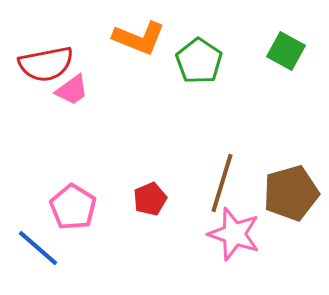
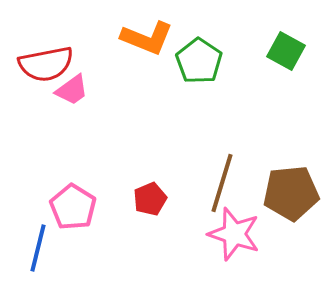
orange L-shape: moved 8 px right
brown pentagon: rotated 10 degrees clockwise
blue line: rotated 63 degrees clockwise
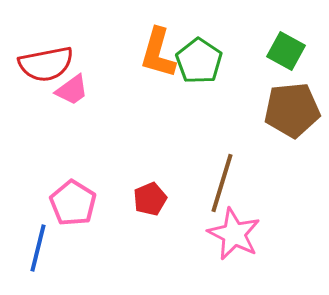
orange L-shape: moved 11 px right, 15 px down; rotated 84 degrees clockwise
brown pentagon: moved 1 px right, 83 px up
pink pentagon: moved 4 px up
pink star: rotated 8 degrees clockwise
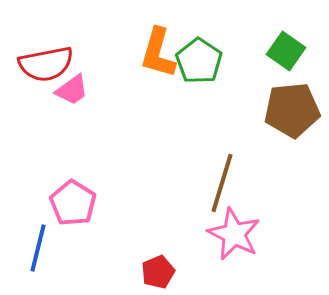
green square: rotated 6 degrees clockwise
red pentagon: moved 8 px right, 73 px down
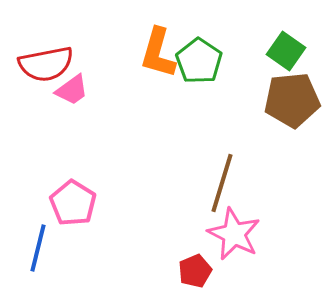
brown pentagon: moved 10 px up
red pentagon: moved 37 px right, 1 px up
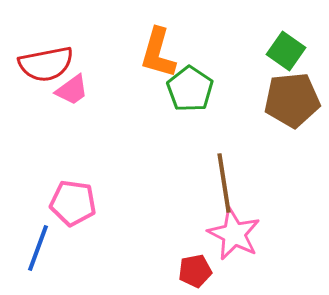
green pentagon: moved 9 px left, 28 px down
brown line: moved 2 px right; rotated 26 degrees counterclockwise
pink pentagon: rotated 24 degrees counterclockwise
blue line: rotated 6 degrees clockwise
red pentagon: rotated 12 degrees clockwise
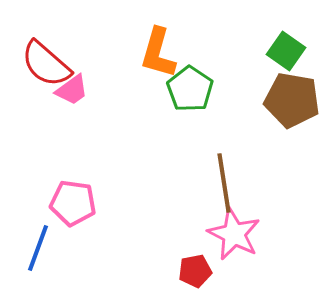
red semicircle: rotated 52 degrees clockwise
brown pentagon: rotated 16 degrees clockwise
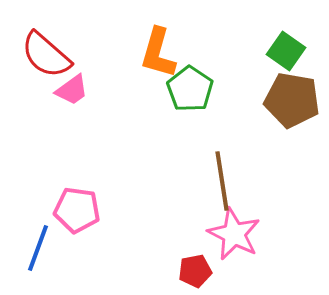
red semicircle: moved 9 px up
brown line: moved 2 px left, 2 px up
pink pentagon: moved 4 px right, 7 px down
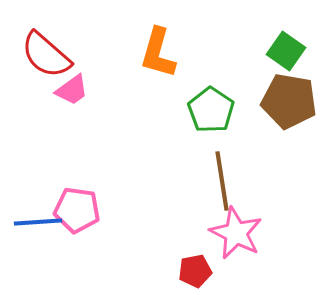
green pentagon: moved 21 px right, 21 px down
brown pentagon: moved 3 px left, 1 px down
pink star: moved 2 px right, 1 px up
blue line: moved 26 px up; rotated 66 degrees clockwise
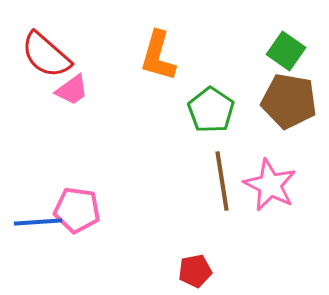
orange L-shape: moved 3 px down
pink star: moved 34 px right, 48 px up
